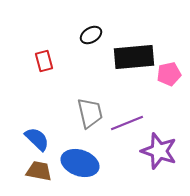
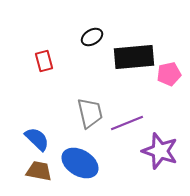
black ellipse: moved 1 px right, 2 px down
purple star: moved 1 px right
blue ellipse: rotated 12 degrees clockwise
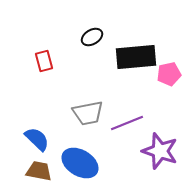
black rectangle: moved 2 px right
gray trapezoid: moved 2 px left; rotated 92 degrees clockwise
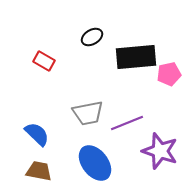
red rectangle: rotated 45 degrees counterclockwise
blue semicircle: moved 5 px up
blue ellipse: moved 15 px right; rotated 21 degrees clockwise
